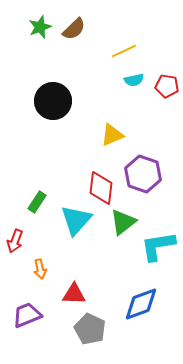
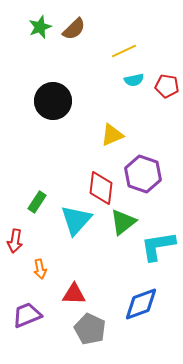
red arrow: rotated 10 degrees counterclockwise
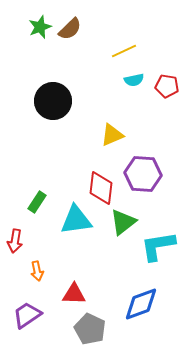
brown semicircle: moved 4 px left
purple hexagon: rotated 15 degrees counterclockwise
cyan triangle: rotated 40 degrees clockwise
orange arrow: moved 3 px left, 2 px down
purple trapezoid: rotated 12 degrees counterclockwise
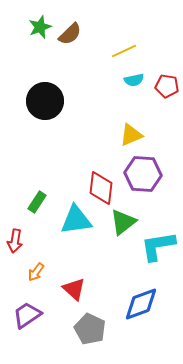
brown semicircle: moved 5 px down
black circle: moved 8 px left
yellow triangle: moved 19 px right
orange arrow: moved 1 px left, 1 px down; rotated 48 degrees clockwise
red triangle: moved 5 px up; rotated 40 degrees clockwise
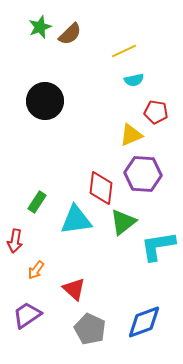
red pentagon: moved 11 px left, 26 px down
orange arrow: moved 2 px up
blue diamond: moved 3 px right, 18 px down
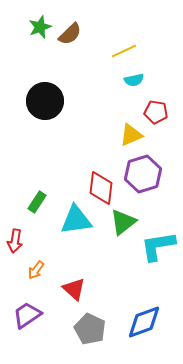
purple hexagon: rotated 21 degrees counterclockwise
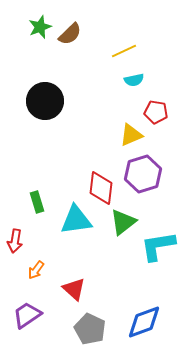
green rectangle: rotated 50 degrees counterclockwise
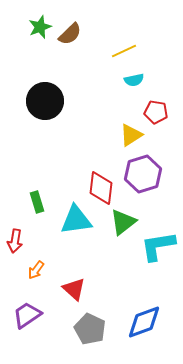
yellow triangle: rotated 10 degrees counterclockwise
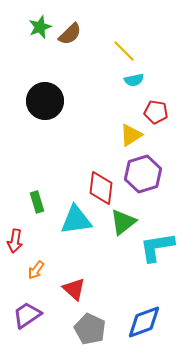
yellow line: rotated 70 degrees clockwise
cyan L-shape: moved 1 px left, 1 px down
